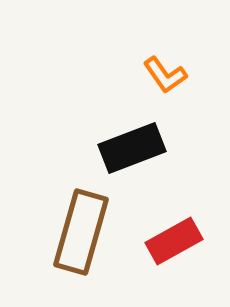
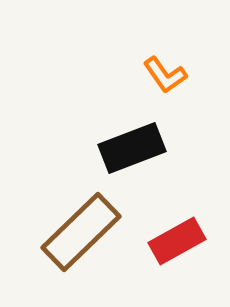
brown rectangle: rotated 30 degrees clockwise
red rectangle: moved 3 px right
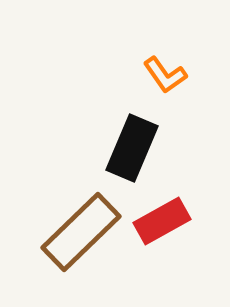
black rectangle: rotated 46 degrees counterclockwise
red rectangle: moved 15 px left, 20 px up
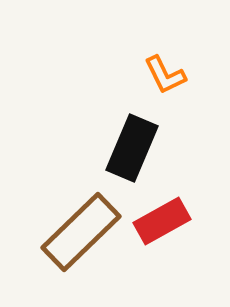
orange L-shape: rotated 9 degrees clockwise
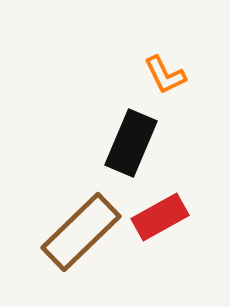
black rectangle: moved 1 px left, 5 px up
red rectangle: moved 2 px left, 4 px up
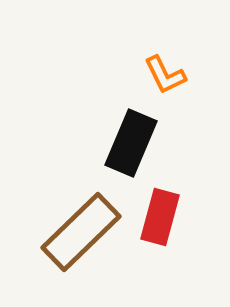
red rectangle: rotated 46 degrees counterclockwise
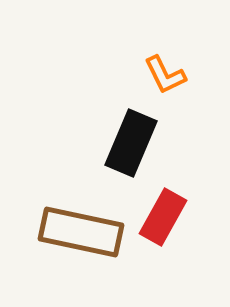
red rectangle: moved 3 px right; rotated 14 degrees clockwise
brown rectangle: rotated 56 degrees clockwise
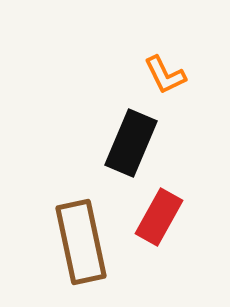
red rectangle: moved 4 px left
brown rectangle: moved 10 px down; rotated 66 degrees clockwise
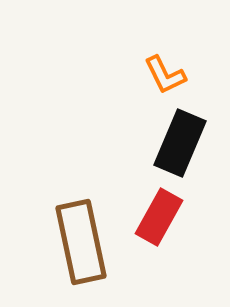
black rectangle: moved 49 px right
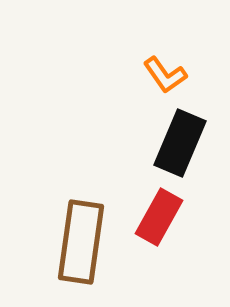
orange L-shape: rotated 9 degrees counterclockwise
brown rectangle: rotated 20 degrees clockwise
